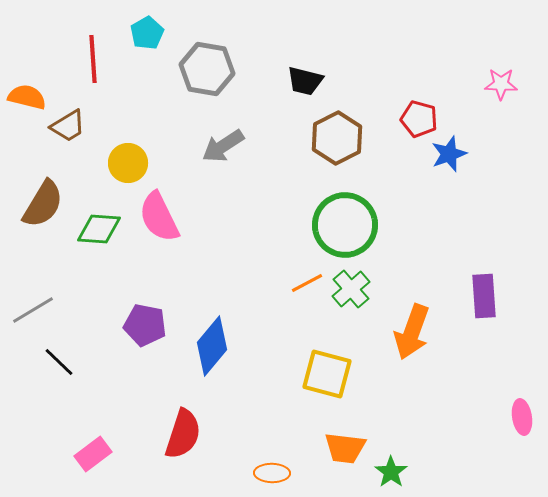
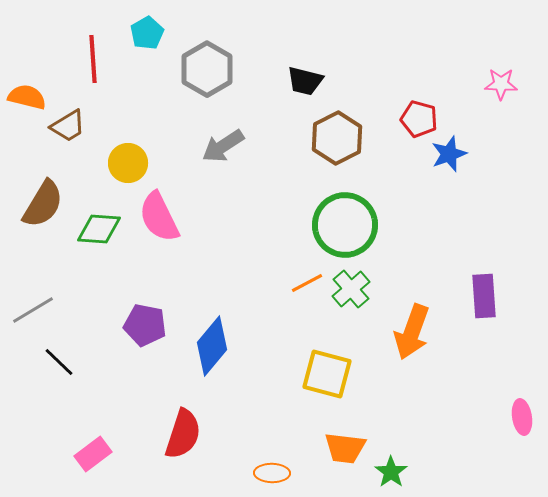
gray hexagon: rotated 20 degrees clockwise
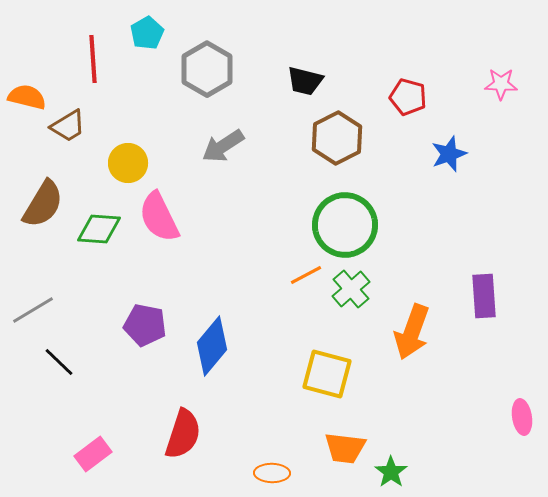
red pentagon: moved 11 px left, 22 px up
orange line: moved 1 px left, 8 px up
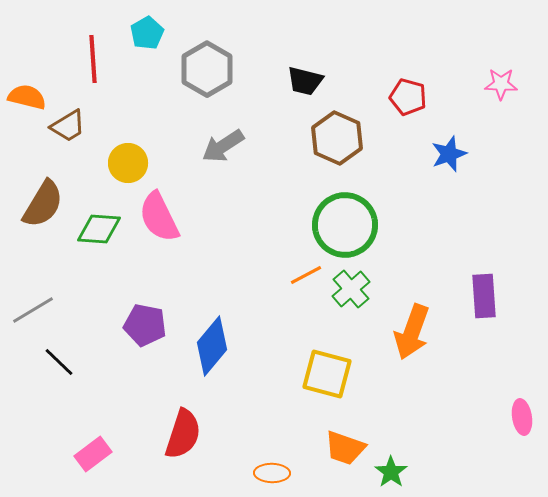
brown hexagon: rotated 9 degrees counterclockwise
orange trapezoid: rotated 12 degrees clockwise
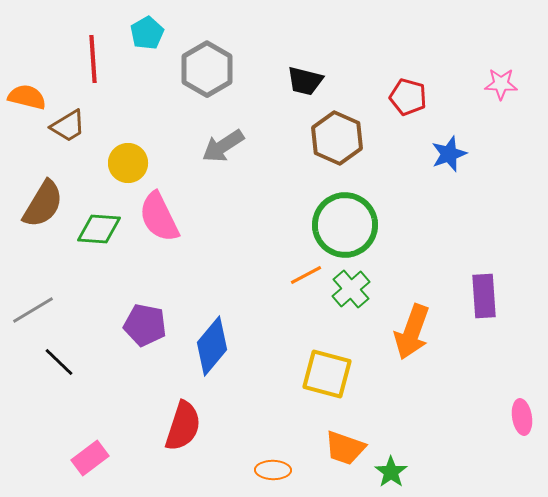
red semicircle: moved 8 px up
pink rectangle: moved 3 px left, 4 px down
orange ellipse: moved 1 px right, 3 px up
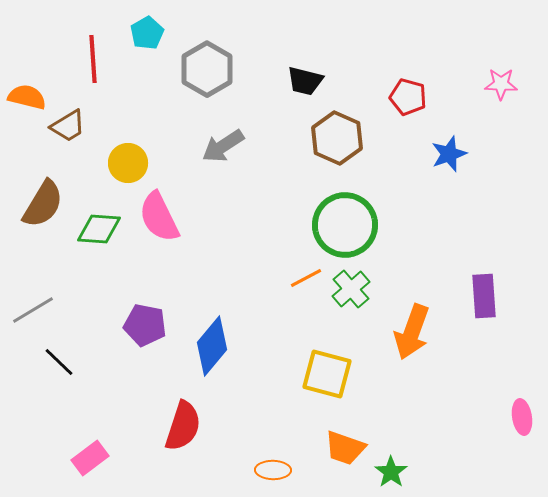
orange line: moved 3 px down
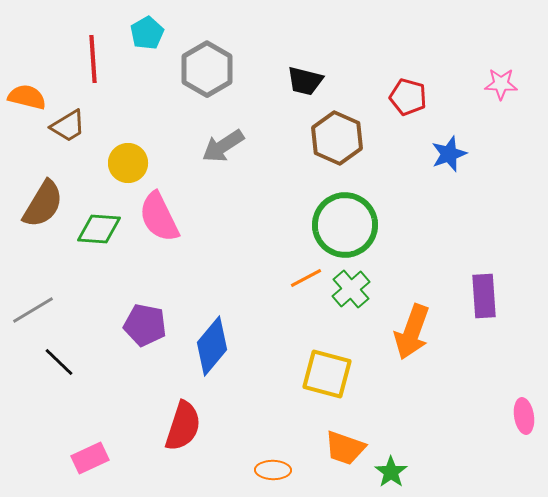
pink ellipse: moved 2 px right, 1 px up
pink rectangle: rotated 12 degrees clockwise
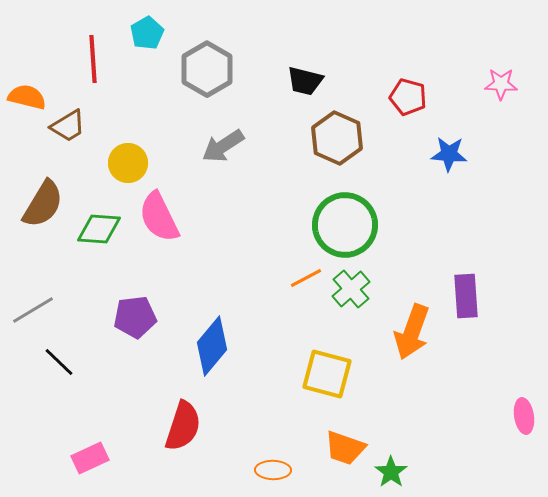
blue star: rotated 24 degrees clockwise
purple rectangle: moved 18 px left
purple pentagon: moved 10 px left, 8 px up; rotated 18 degrees counterclockwise
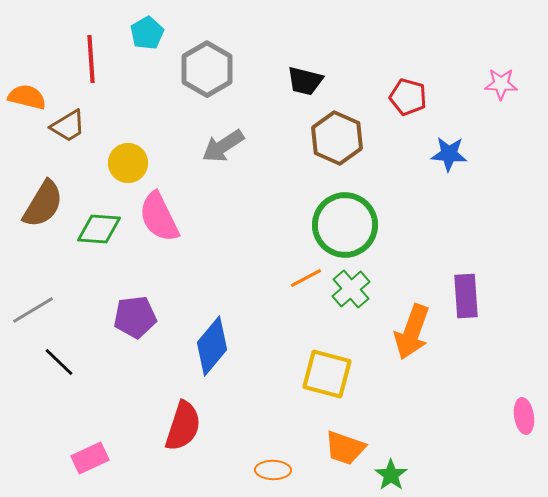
red line: moved 2 px left
green star: moved 3 px down
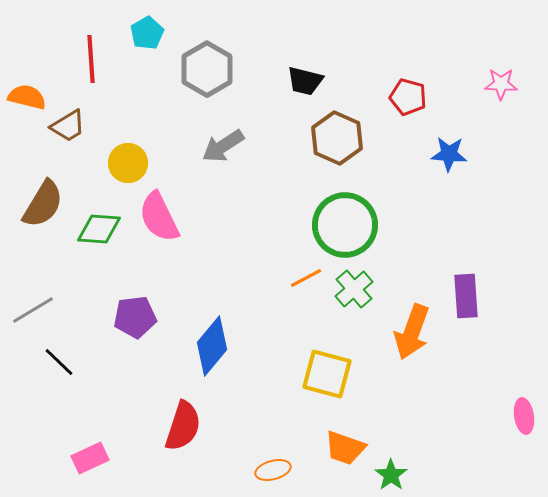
green cross: moved 3 px right
orange ellipse: rotated 16 degrees counterclockwise
